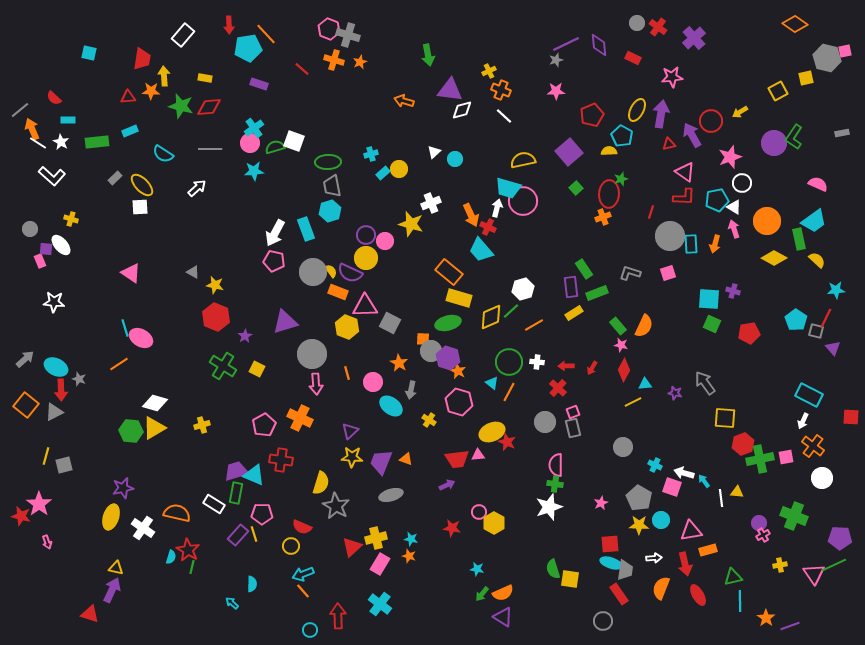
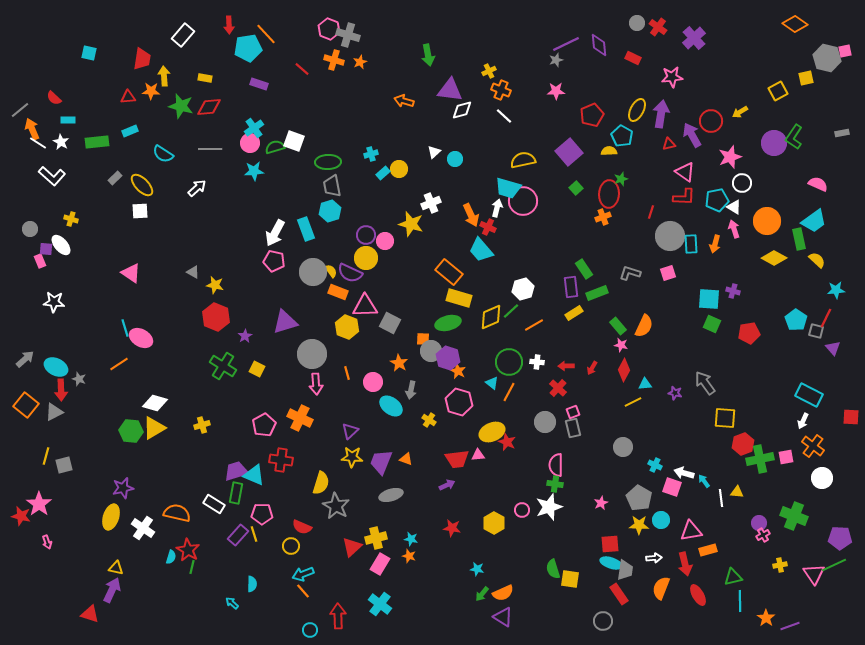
white square at (140, 207): moved 4 px down
pink circle at (479, 512): moved 43 px right, 2 px up
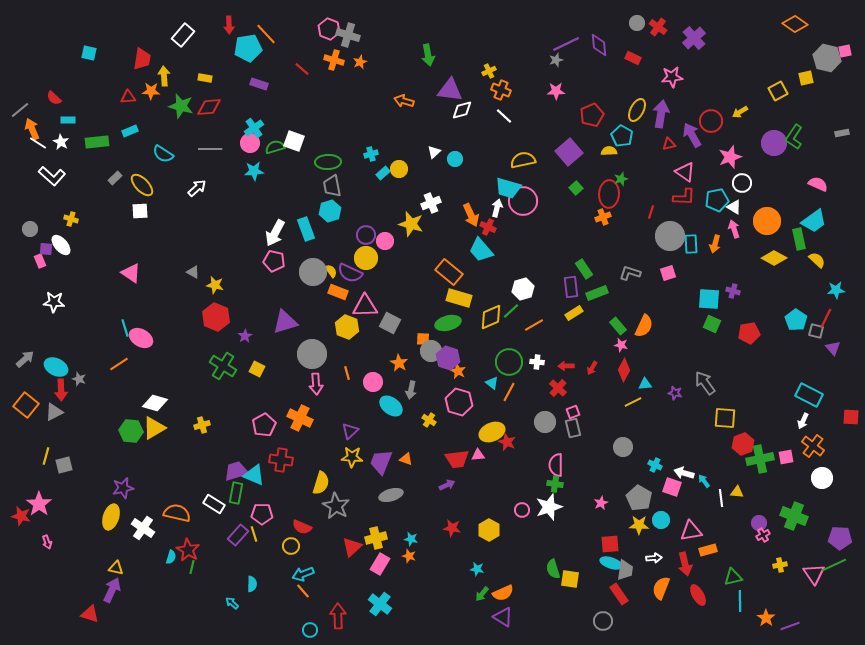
yellow hexagon at (494, 523): moved 5 px left, 7 px down
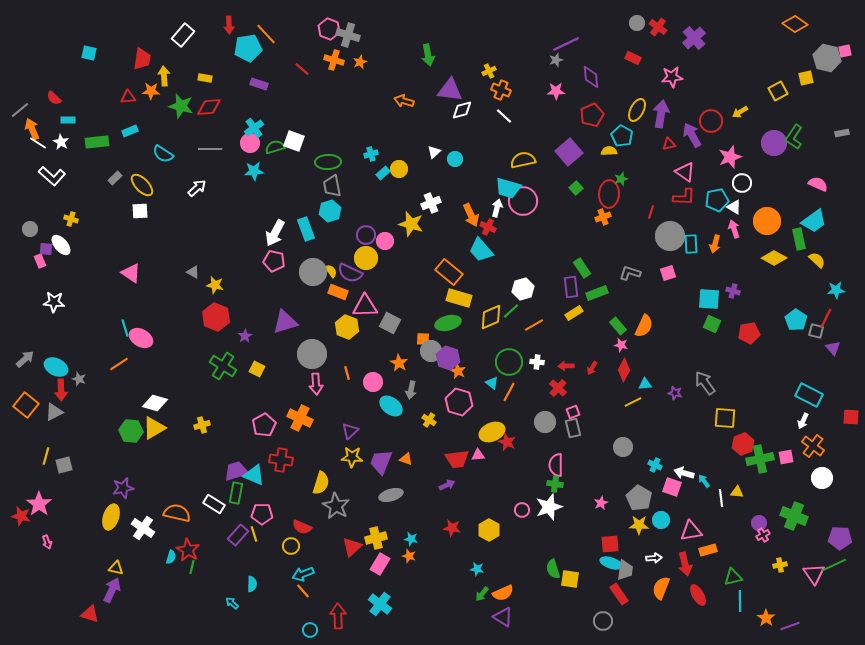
purple diamond at (599, 45): moved 8 px left, 32 px down
green rectangle at (584, 269): moved 2 px left, 1 px up
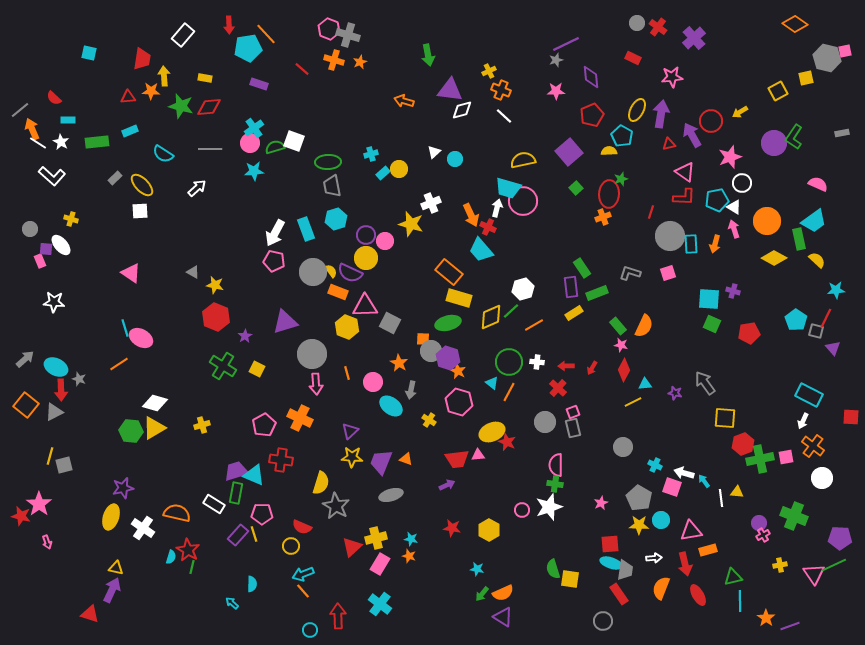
cyan hexagon at (330, 211): moved 6 px right, 8 px down
yellow line at (46, 456): moved 4 px right
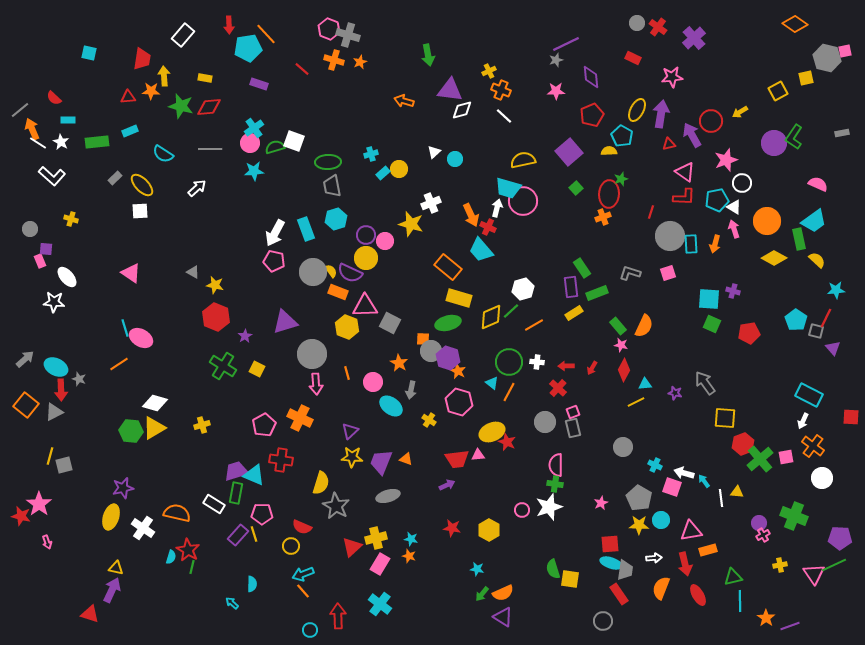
pink star at (730, 157): moved 4 px left, 3 px down
white ellipse at (61, 245): moved 6 px right, 32 px down
orange rectangle at (449, 272): moved 1 px left, 5 px up
yellow line at (633, 402): moved 3 px right
green cross at (760, 459): rotated 28 degrees counterclockwise
gray ellipse at (391, 495): moved 3 px left, 1 px down
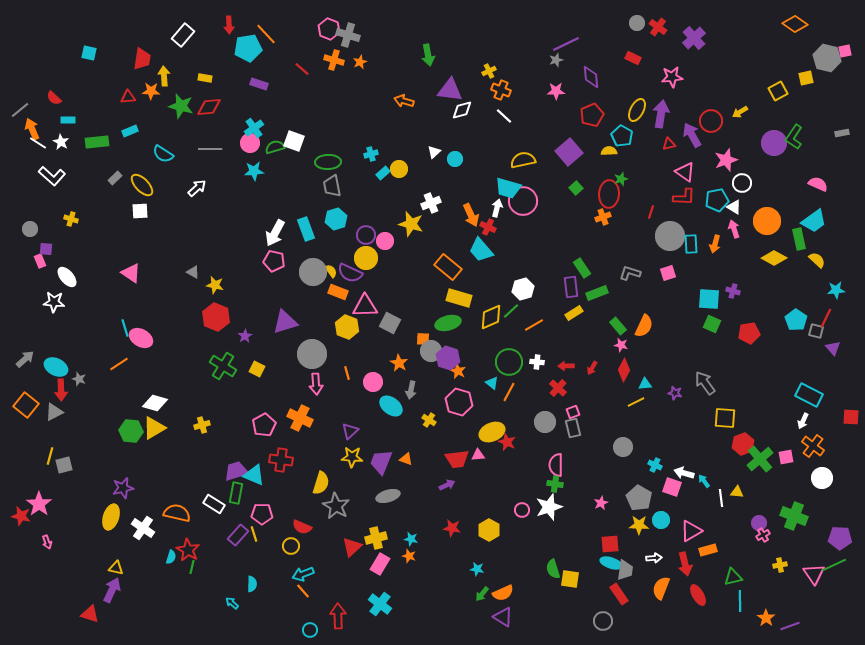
pink triangle at (691, 531): rotated 20 degrees counterclockwise
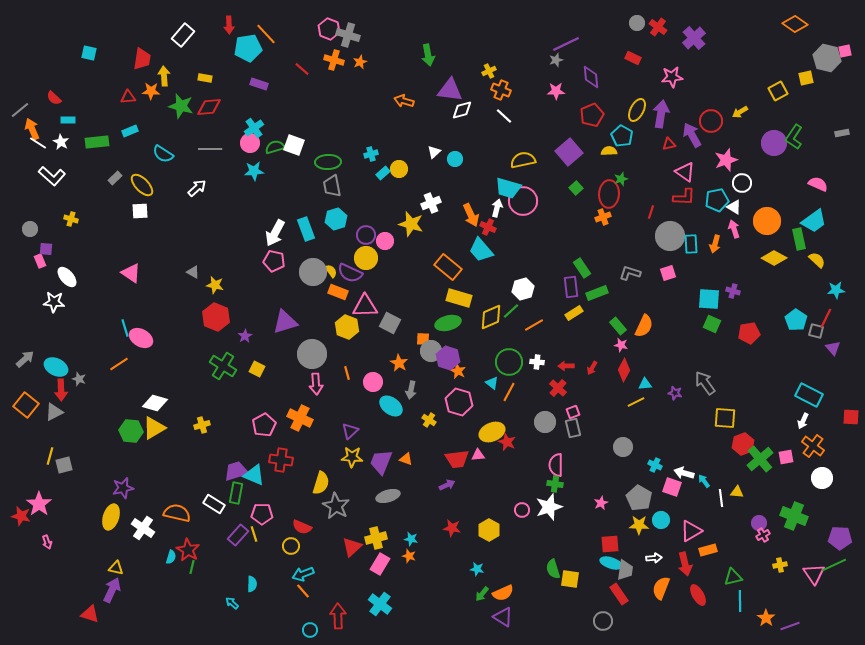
white square at (294, 141): moved 4 px down
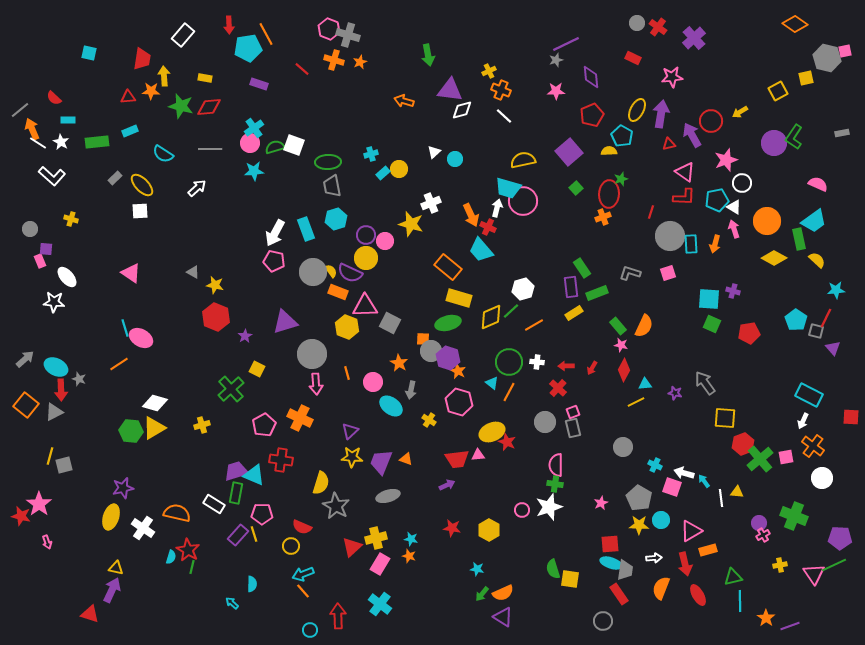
orange line at (266, 34): rotated 15 degrees clockwise
green cross at (223, 366): moved 8 px right, 23 px down; rotated 16 degrees clockwise
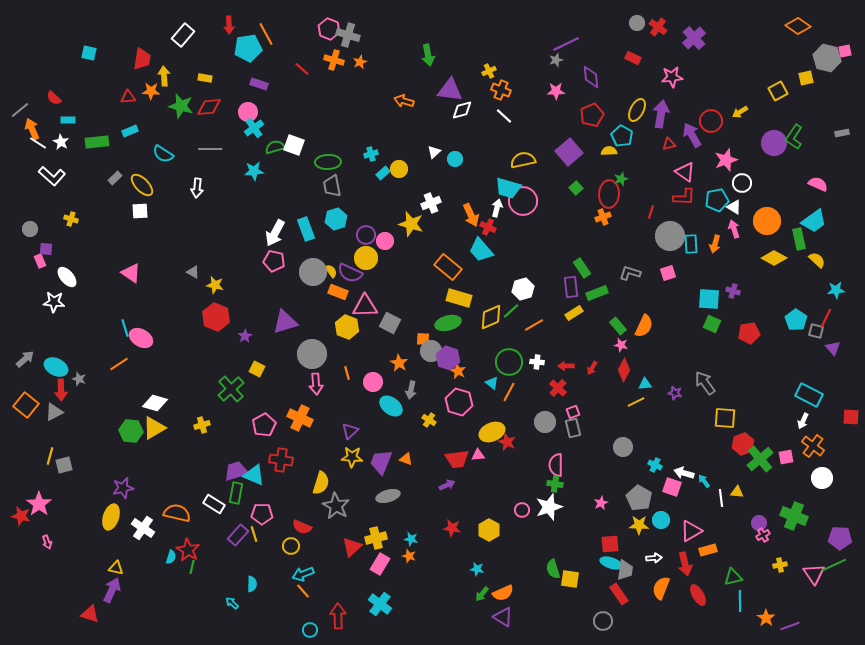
orange diamond at (795, 24): moved 3 px right, 2 px down
pink circle at (250, 143): moved 2 px left, 31 px up
white arrow at (197, 188): rotated 138 degrees clockwise
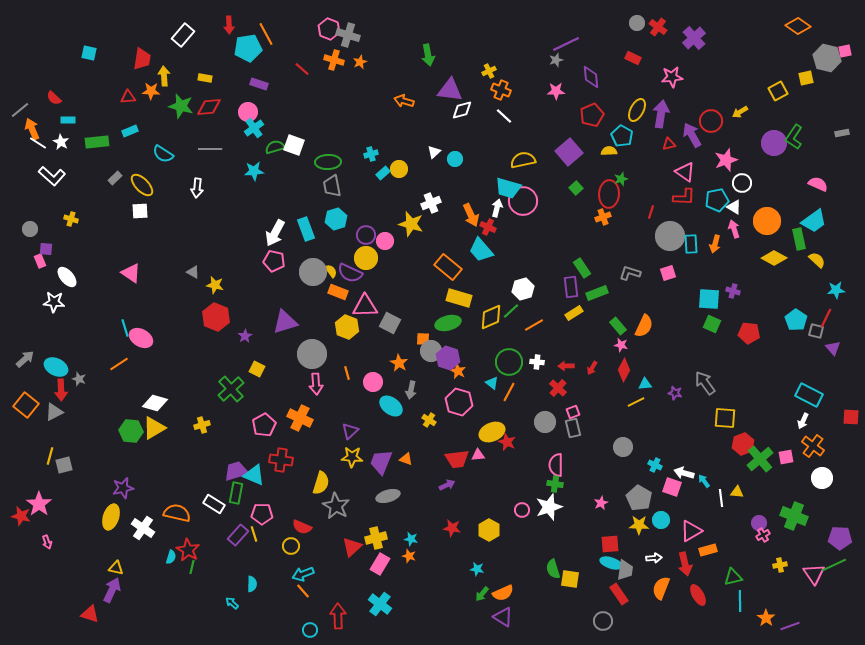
red pentagon at (749, 333): rotated 15 degrees clockwise
